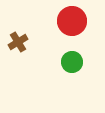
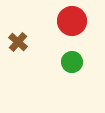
brown cross: rotated 18 degrees counterclockwise
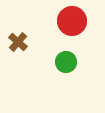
green circle: moved 6 px left
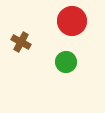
brown cross: moved 3 px right; rotated 12 degrees counterclockwise
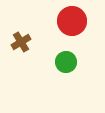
brown cross: rotated 30 degrees clockwise
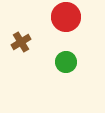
red circle: moved 6 px left, 4 px up
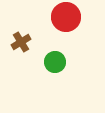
green circle: moved 11 px left
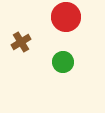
green circle: moved 8 px right
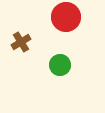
green circle: moved 3 px left, 3 px down
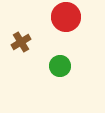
green circle: moved 1 px down
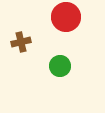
brown cross: rotated 18 degrees clockwise
